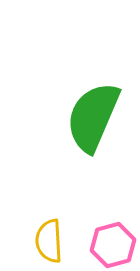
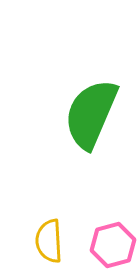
green semicircle: moved 2 px left, 3 px up
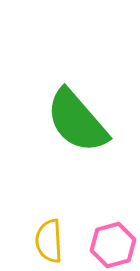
green semicircle: moved 14 px left, 7 px down; rotated 64 degrees counterclockwise
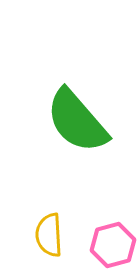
yellow semicircle: moved 6 px up
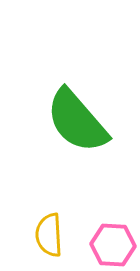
pink hexagon: rotated 18 degrees clockwise
